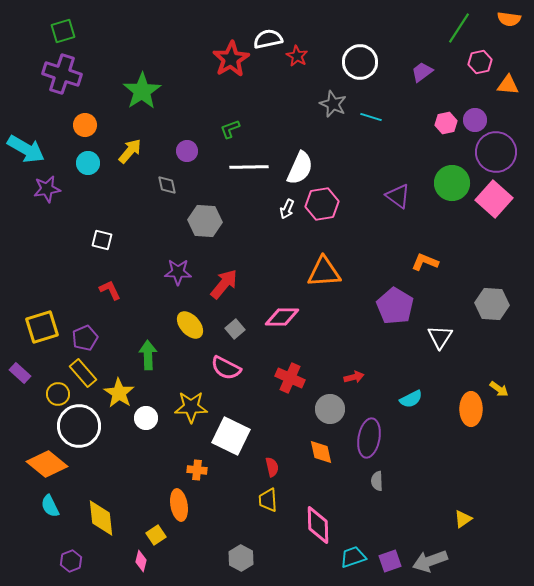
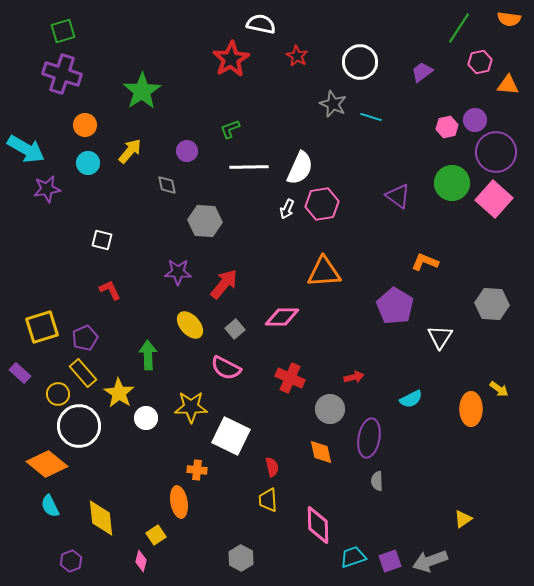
white semicircle at (268, 39): moved 7 px left, 15 px up; rotated 24 degrees clockwise
pink hexagon at (446, 123): moved 1 px right, 4 px down
orange ellipse at (179, 505): moved 3 px up
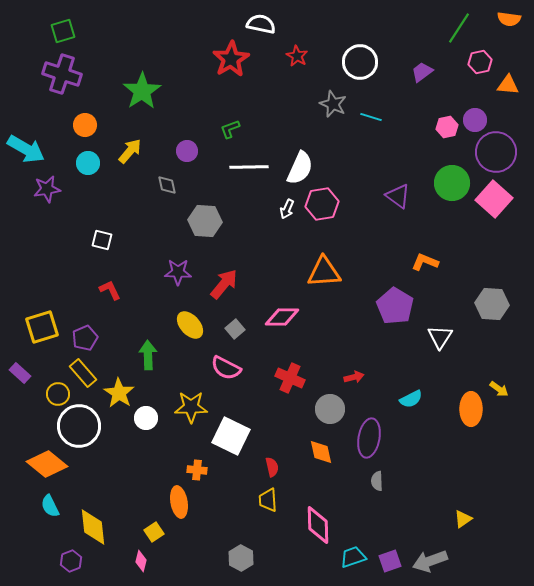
yellow diamond at (101, 518): moved 8 px left, 9 px down
yellow square at (156, 535): moved 2 px left, 3 px up
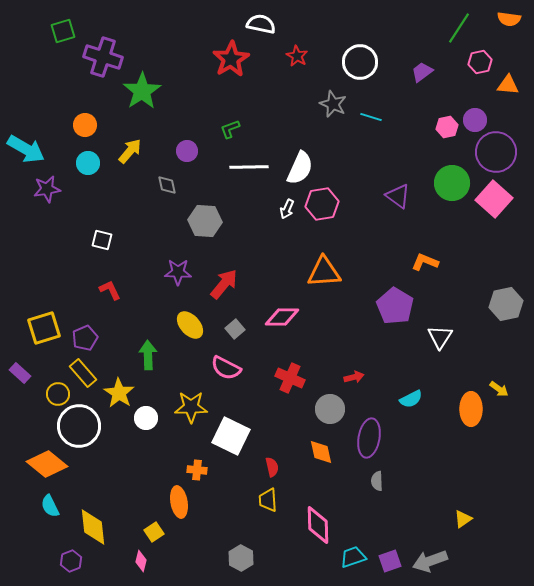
purple cross at (62, 74): moved 41 px right, 17 px up
gray hexagon at (492, 304): moved 14 px right; rotated 16 degrees counterclockwise
yellow square at (42, 327): moved 2 px right, 1 px down
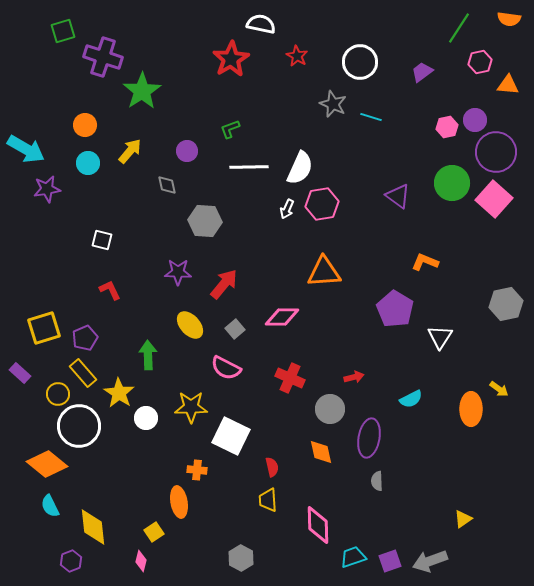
purple pentagon at (395, 306): moved 3 px down
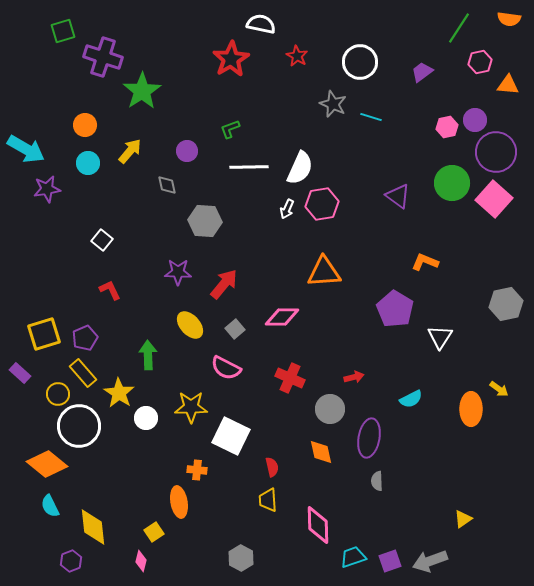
white square at (102, 240): rotated 25 degrees clockwise
yellow square at (44, 328): moved 6 px down
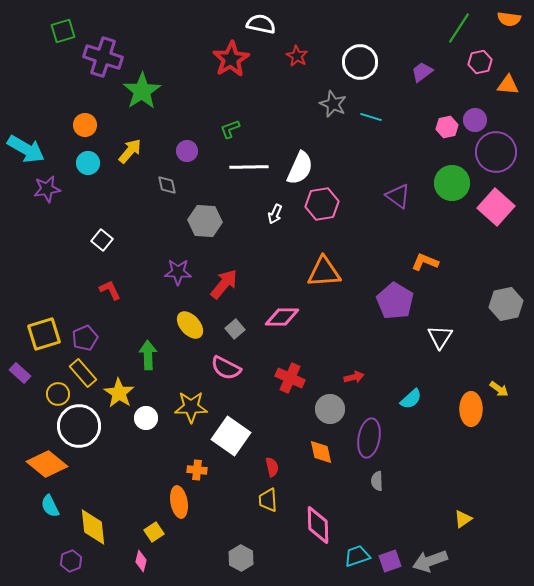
pink square at (494, 199): moved 2 px right, 8 px down
white arrow at (287, 209): moved 12 px left, 5 px down
purple pentagon at (395, 309): moved 8 px up
cyan semicircle at (411, 399): rotated 15 degrees counterclockwise
white square at (231, 436): rotated 9 degrees clockwise
cyan trapezoid at (353, 557): moved 4 px right, 1 px up
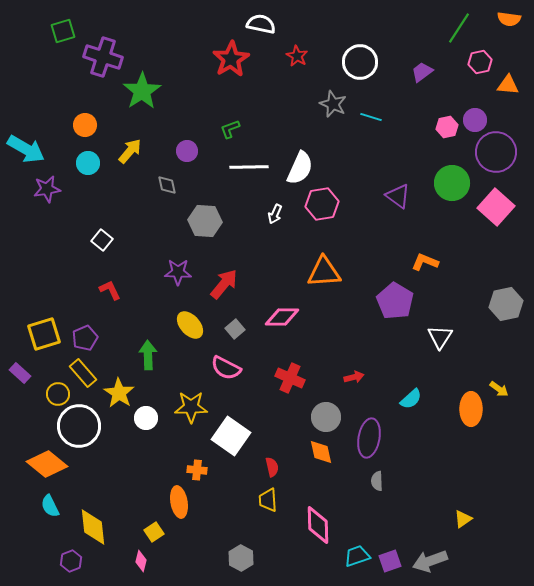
gray circle at (330, 409): moved 4 px left, 8 px down
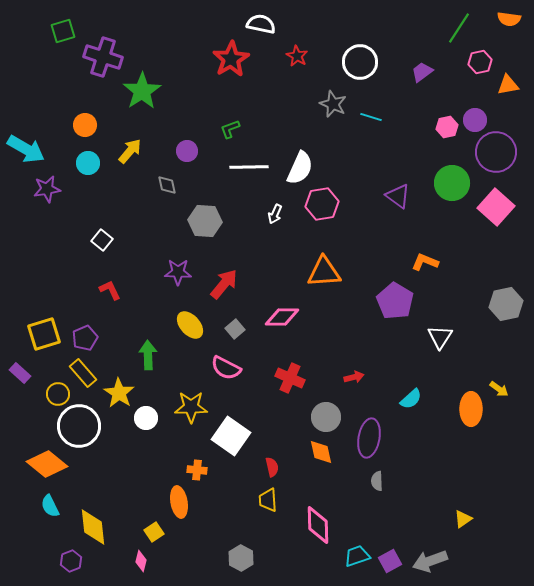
orange triangle at (508, 85): rotated 15 degrees counterclockwise
purple square at (390, 561): rotated 10 degrees counterclockwise
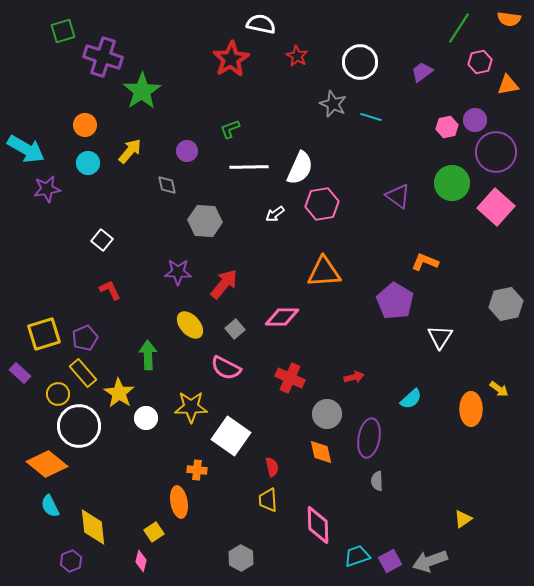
white arrow at (275, 214): rotated 30 degrees clockwise
gray circle at (326, 417): moved 1 px right, 3 px up
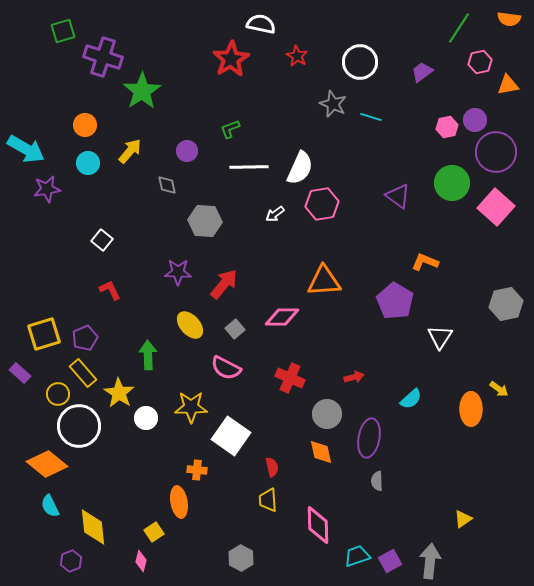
orange triangle at (324, 272): moved 9 px down
gray arrow at (430, 561): rotated 116 degrees clockwise
